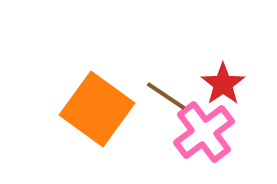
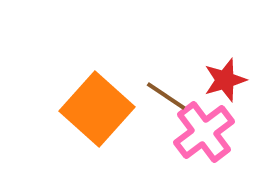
red star: moved 2 px right, 4 px up; rotated 18 degrees clockwise
orange square: rotated 6 degrees clockwise
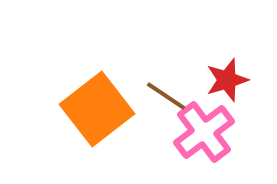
red star: moved 2 px right
orange square: rotated 10 degrees clockwise
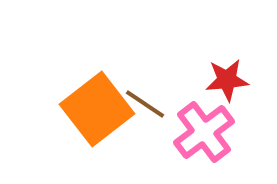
red star: rotated 12 degrees clockwise
brown line: moved 21 px left, 8 px down
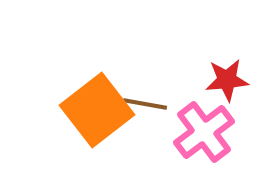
brown line: rotated 24 degrees counterclockwise
orange square: moved 1 px down
